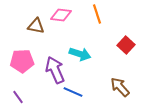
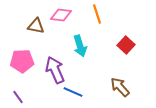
cyan arrow: moved 8 px up; rotated 55 degrees clockwise
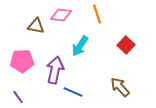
cyan arrow: rotated 50 degrees clockwise
purple arrow: rotated 36 degrees clockwise
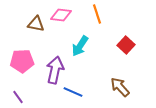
brown triangle: moved 2 px up
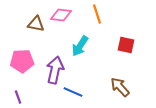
red square: rotated 30 degrees counterclockwise
purple line: rotated 16 degrees clockwise
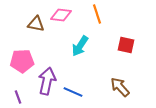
purple arrow: moved 8 px left, 11 px down
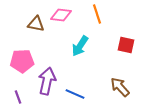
blue line: moved 2 px right, 2 px down
